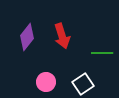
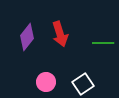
red arrow: moved 2 px left, 2 px up
green line: moved 1 px right, 10 px up
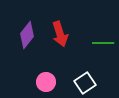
purple diamond: moved 2 px up
white square: moved 2 px right, 1 px up
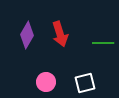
purple diamond: rotated 8 degrees counterclockwise
white square: rotated 20 degrees clockwise
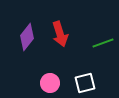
purple diamond: moved 2 px down; rotated 8 degrees clockwise
green line: rotated 20 degrees counterclockwise
pink circle: moved 4 px right, 1 px down
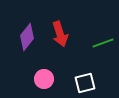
pink circle: moved 6 px left, 4 px up
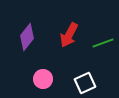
red arrow: moved 9 px right, 1 px down; rotated 45 degrees clockwise
pink circle: moved 1 px left
white square: rotated 10 degrees counterclockwise
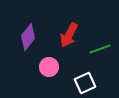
purple diamond: moved 1 px right
green line: moved 3 px left, 6 px down
pink circle: moved 6 px right, 12 px up
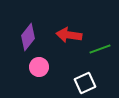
red arrow: rotated 70 degrees clockwise
pink circle: moved 10 px left
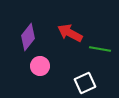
red arrow: moved 1 px right, 2 px up; rotated 20 degrees clockwise
green line: rotated 30 degrees clockwise
pink circle: moved 1 px right, 1 px up
